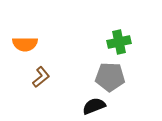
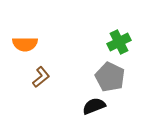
green cross: rotated 15 degrees counterclockwise
gray pentagon: rotated 24 degrees clockwise
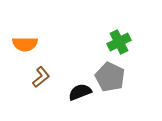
black semicircle: moved 14 px left, 14 px up
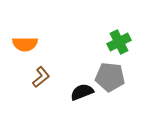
gray pentagon: rotated 20 degrees counterclockwise
black semicircle: moved 2 px right
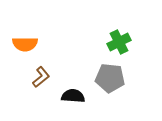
gray pentagon: moved 1 px down
black semicircle: moved 9 px left, 4 px down; rotated 25 degrees clockwise
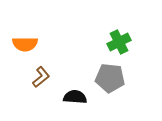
black semicircle: moved 2 px right, 1 px down
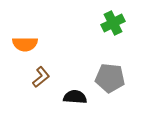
green cross: moved 6 px left, 19 px up
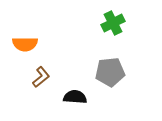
gray pentagon: moved 6 px up; rotated 12 degrees counterclockwise
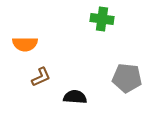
green cross: moved 11 px left, 4 px up; rotated 35 degrees clockwise
gray pentagon: moved 17 px right, 6 px down; rotated 12 degrees clockwise
brown L-shape: rotated 15 degrees clockwise
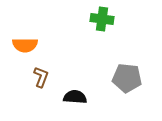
orange semicircle: moved 1 px down
brown L-shape: rotated 45 degrees counterclockwise
